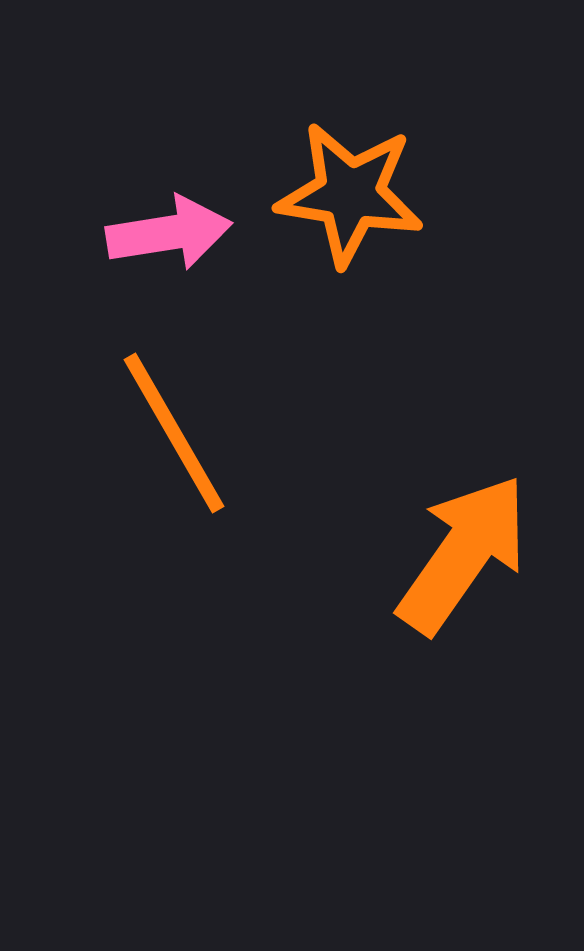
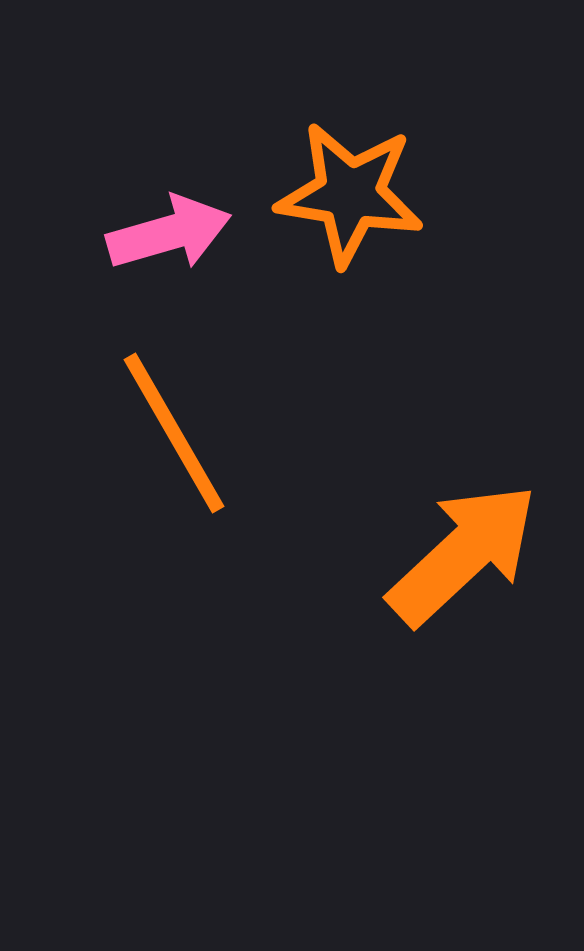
pink arrow: rotated 7 degrees counterclockwise
orange arrow: rotated 12 degrees clockwise
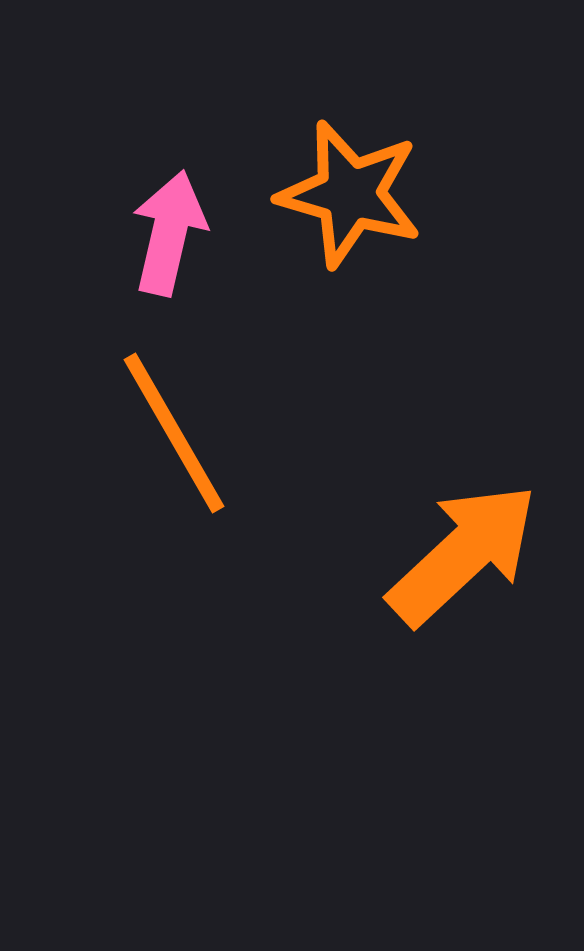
orange star: rotated 7 degrees clockwise
pink arrow: rotated 61 degrees counterclockwise
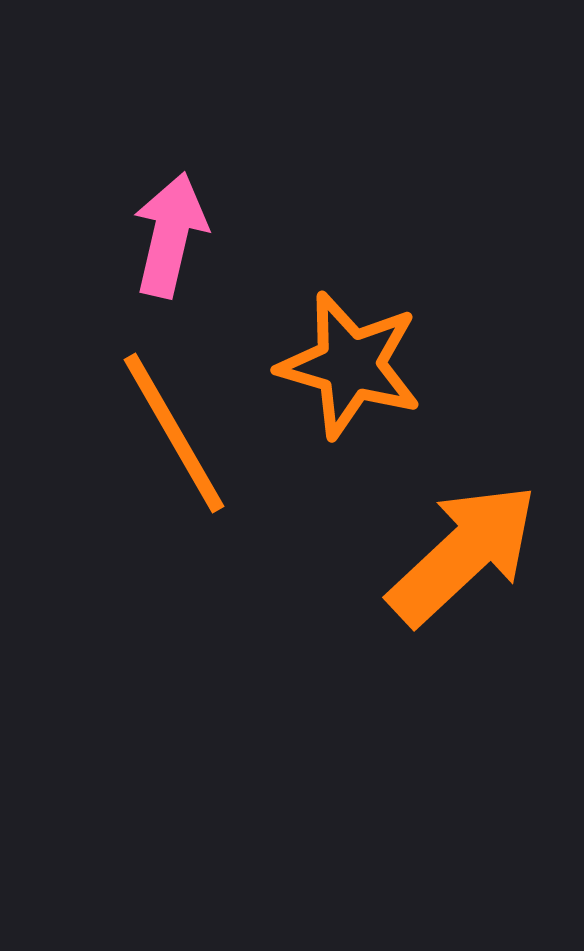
orange star: moved 171 px down
pink arrow: moved 1 px right, 2 px down
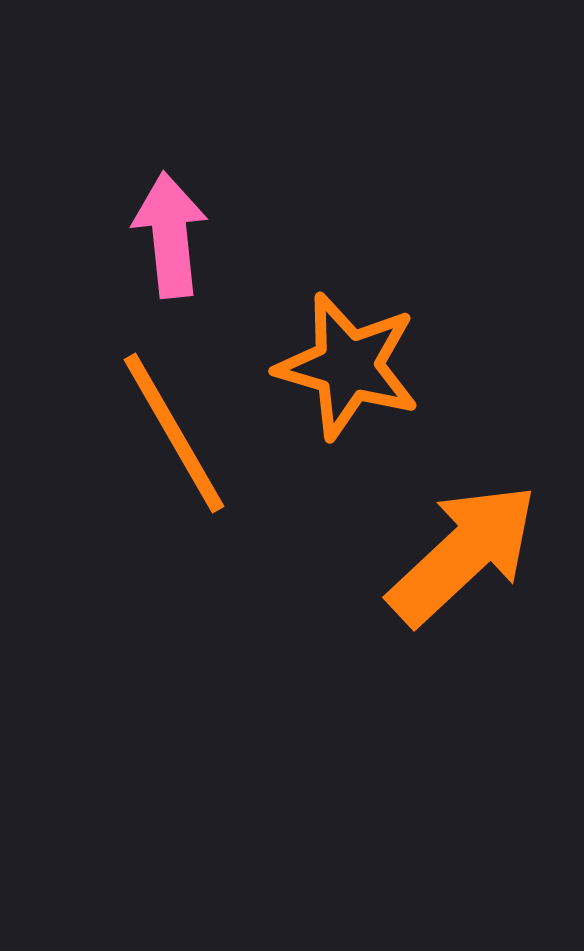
pink arrow: rotated 19 degrees counterclockwise
orange star: moved 2 px left, 1 px down
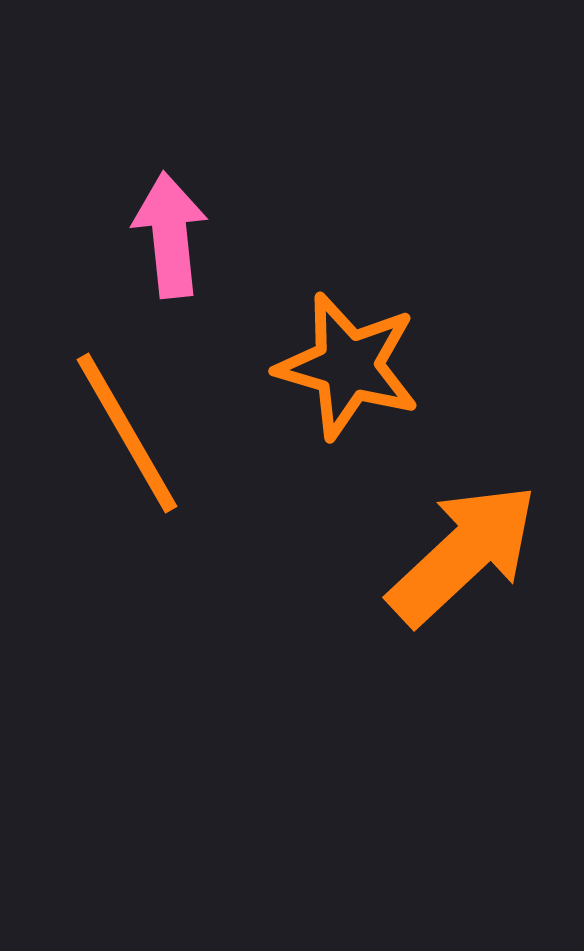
orange line: moved 47 px left
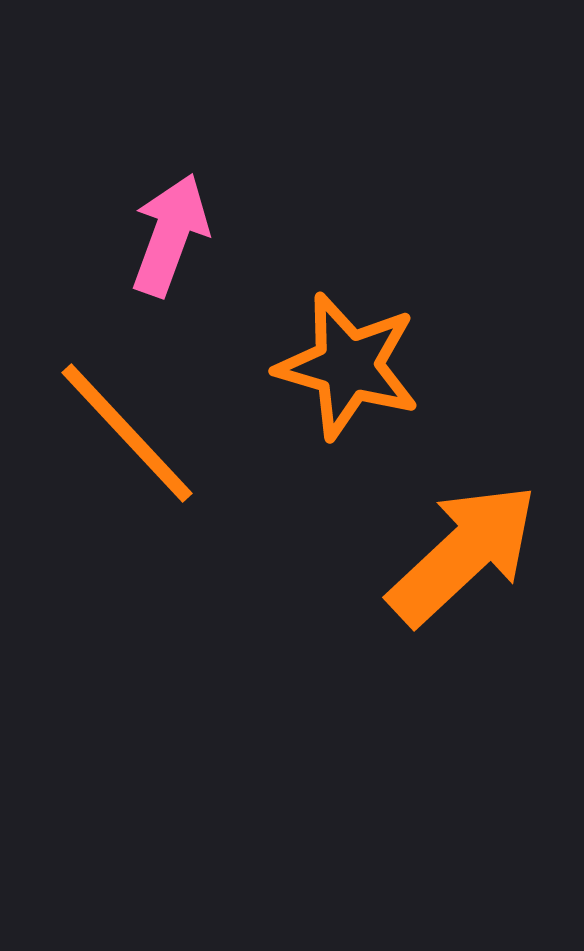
pink arrow: rotated 26 degrees clockwise
orange line: rotated 13 degrees counterclockwise
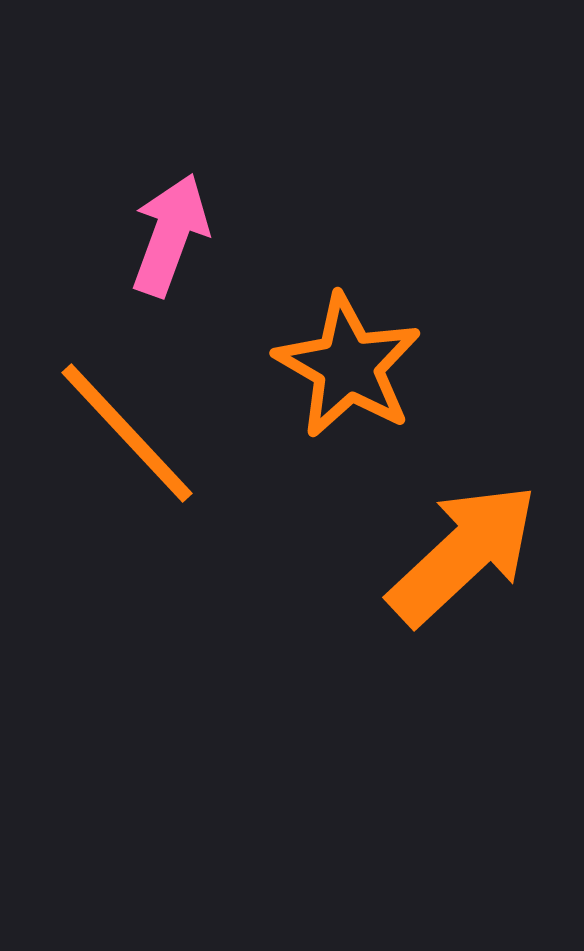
orange star: rotated 14 degrees clockwise
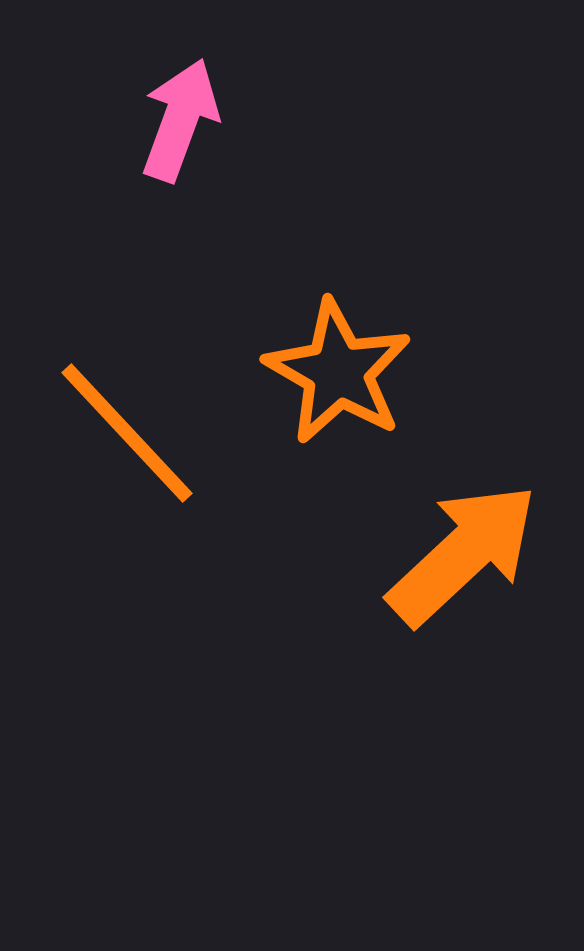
pink arrow: moved 10 px right, 115 px up
orange star: moved 10 px left, 6 px down
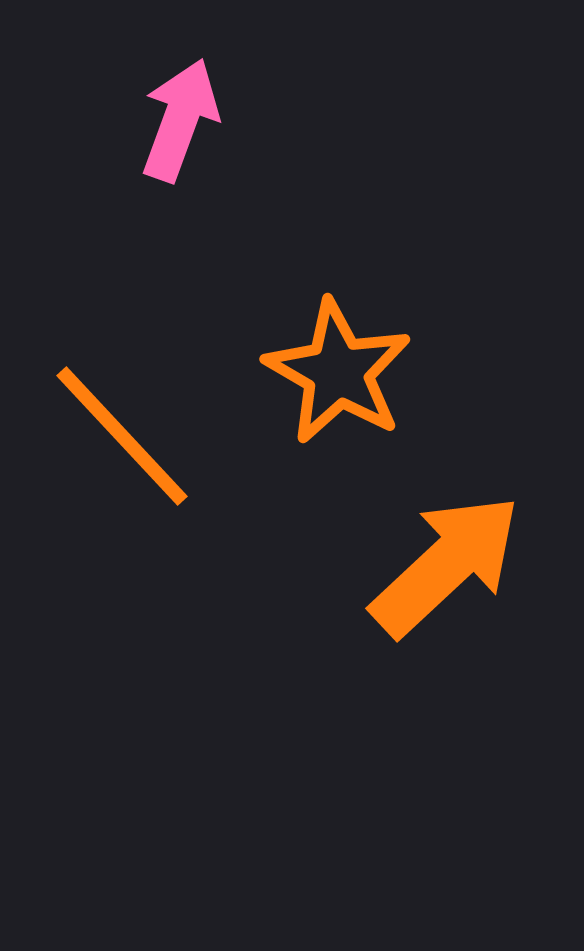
orange line: moved 5 px left, 3 px down
orange arrow: moved 17 px left, 11 px down
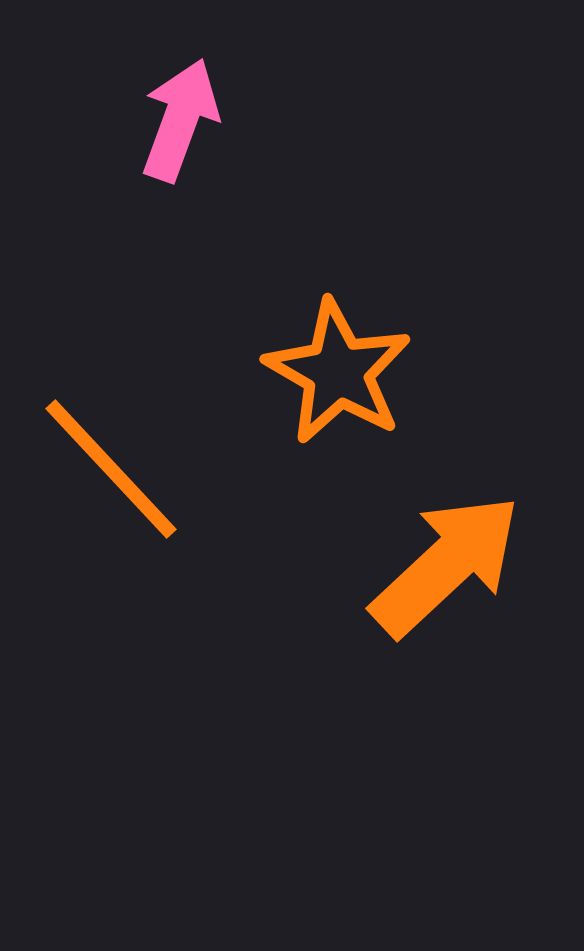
orange line: moved 11 px left, 33 px down
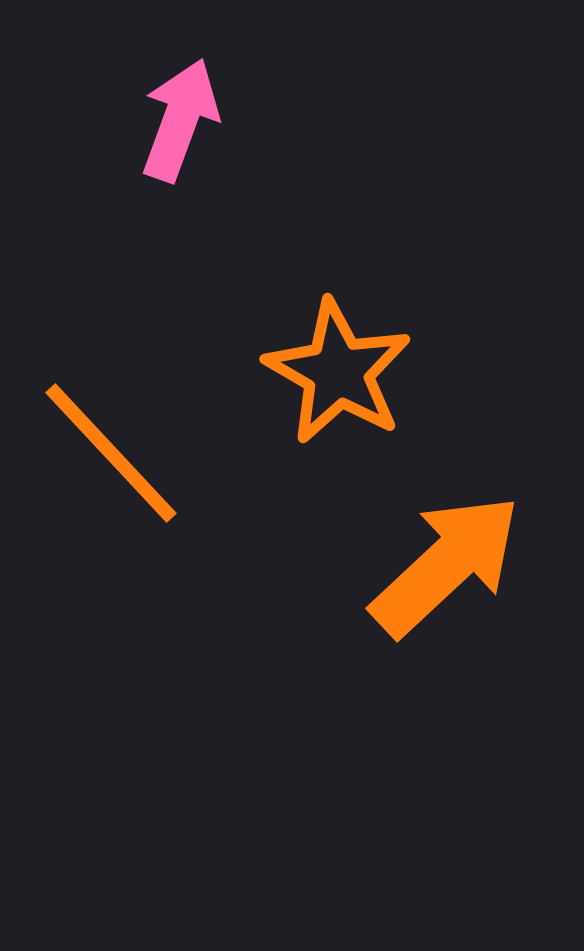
orange line: moved 16 px up
